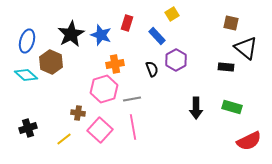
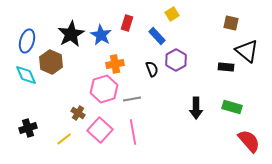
blue star: rotated 10 degrees clockwise
black triangle: moved 1 px right, 3 px down
cyan diamond: rotated 25 degrees clockwise
brown cross: rotated 24 degrees clockwise
pink line: moved 5 px down
red semicircle: rotated 105 degrees counterclockwise
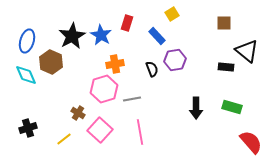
brown square: moved 7 px left; rotated 14 degrees counterclockwise
black star: moved 1 px right, 2 px down
purple hexagon: moved 1 px left; rotated 20 degrees clockwise
pink line: moved 7 px right
red semicircle: moved 2 px right, 1 px down
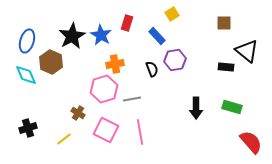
pink square: moved 6 px right; rotated 15 degrees counterclockwise
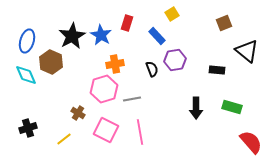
brown square: rotated 21 degrees counterclockwise
black rectangle: moved 9 px left, 3 px down
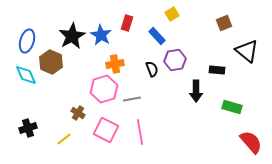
black arrow: moved 17 px up
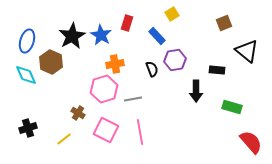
gray line: moved 1 px right
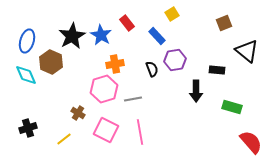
red rectangle: rotated 56 degrees counterclockwise
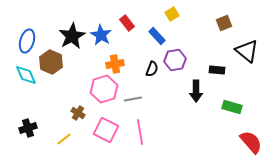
black semicircle: rotated 42 degrees clockwise
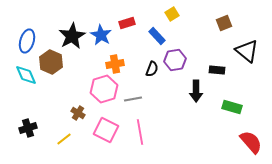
red rectangle: rotated 70 degrees counterclockwise
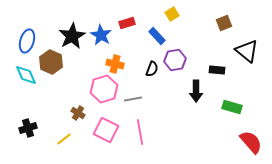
orange cross: rotated 24 degrees clockwise
